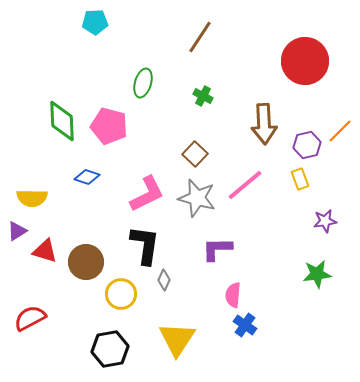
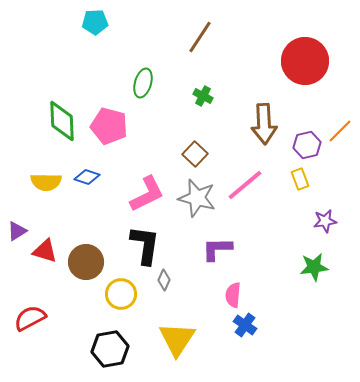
yellow semicircle: moved 14 px right, 16 px up
green star: moved 3 px left, 7 px up
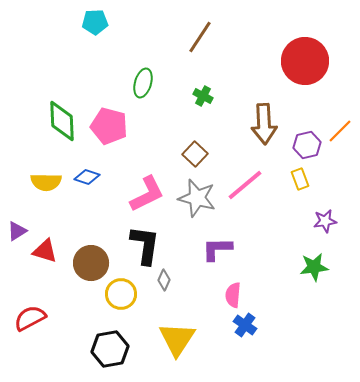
brown circle: moved 5 px right, 1 px down
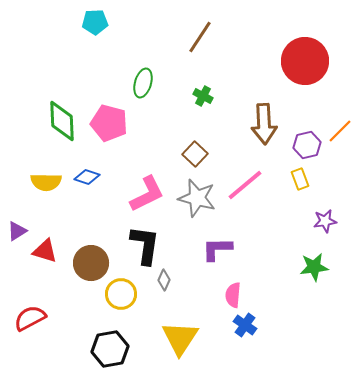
pink pentagon: moved 3 px up
yellow triangle: moved 3 px right, 1 px up
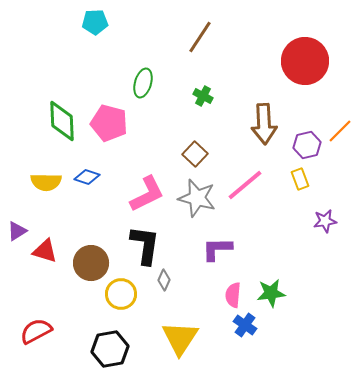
green star: moved 43 px left, 26 px down
red semicircle: moved 6 px right, 13 px down
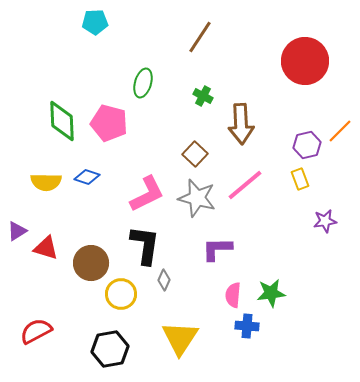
brown arrow: moved 23 px left
red triangle: moved 1 px right, 3 px up
blue cross: moved 2 px right, 1 px down; rotated 30 degrees counterclockwise
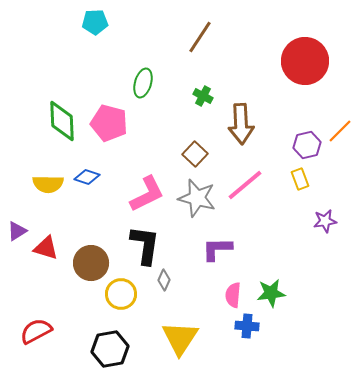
yellow semicircle: moved 2 px right, 2 px down
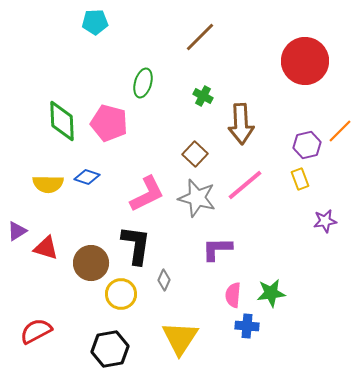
brown line: rotated 12 degrees clockwise
black L-shape: moved 9 px left
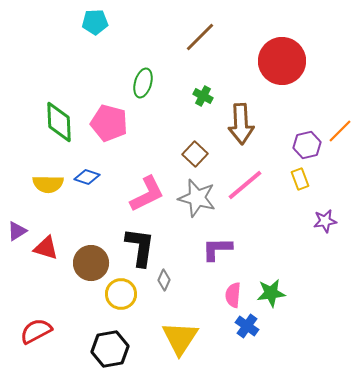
red circle: moved 23 px left
green diamond: moved 3 px left, 1 px down
black L-shape: moved 4 px right, 2 px down
blue cross: rotated 30 degrees clockwise
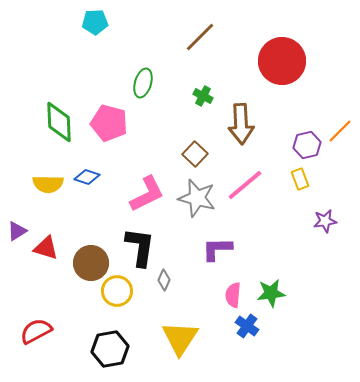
yellow circle: moved 4 px left, 3 px up
